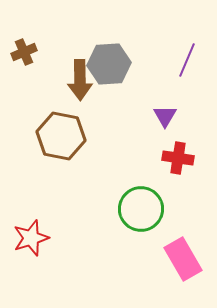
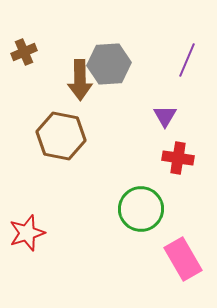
red star: moved 4 px left, 5 px up
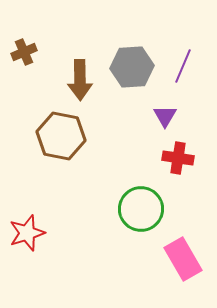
purple line: moved 4 px left, 6 px down
gray hexagon: moved 23 px right, 3 px down
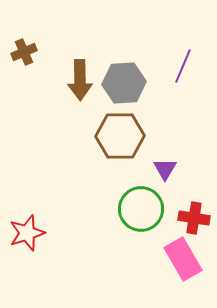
gray hexagon: moved 8 px left, 16 px down
purple triangle: moved 53 px down
brown hexagon: moved 59 px right; rotated 12 degrees counterclockwise
red cross: moved 16 px right, 60 px down
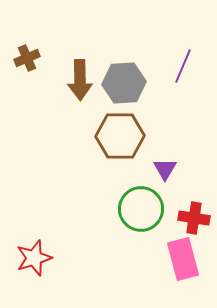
brown cross: moved 3 px right, 6 px down
red star: moved 7 px right, 25 px down
pink rectangle: rotated 15 degrees clockwise
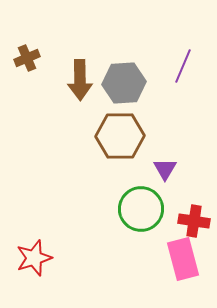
red cross: moved 3 px down
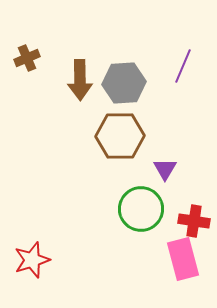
red star: moved 2 px left, 2 px down
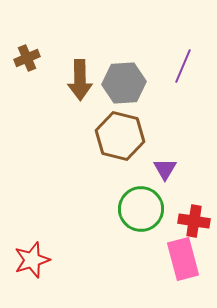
brown hexagon: rotated 15 degrees clockwise
